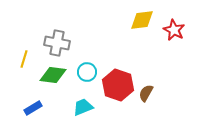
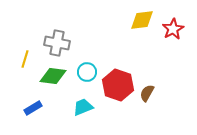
red star: moved 1 px left, 1 px up; rotated 15 degrees clockwise
yellow line: moved 1 px right
green diamond: moved 1 px down
brown semicircle: moved 1 px right
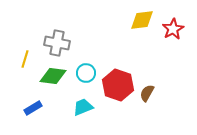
cyan circle: moved 1 px left, 1 px down
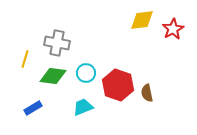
brown semicircle: rotated 42 degrees counterclockwise
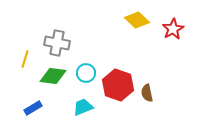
yellow diamond: moved 5 px left; rotated 50 degrees clockwise
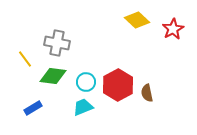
yellow line: rotated 54 degrees counterclockwise
cyan circle: moved 9 px down
red hexagon: rotated 12 degrees clockwise
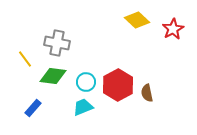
blue rectangle: rotated 18 degrees counterclockwise
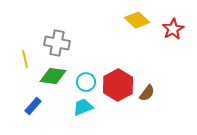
yellow line: rotated 24 degrees clockwise
brown semicircle: rotated 132 degrees counterclockwise
blue rectangle: moved 2 px up
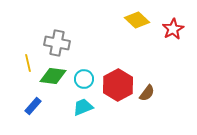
yellow line: moved 3 px right, 4 px down
cyan circle: moved 2 px left, 3 px up
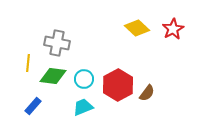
yellow diamond: moved 8 px down
yellow line: rotated 18 degrees clockwise
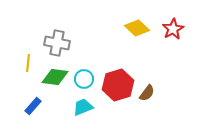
green diamond: moved 2 px right, 1 px down
red hexagon: rotated 12 degrees clockwise
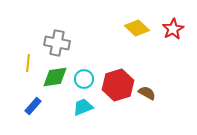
green diamond: rotated 16 degrees counterclockwise
brown semicircle: rotated 96 degrees counterclockwise
